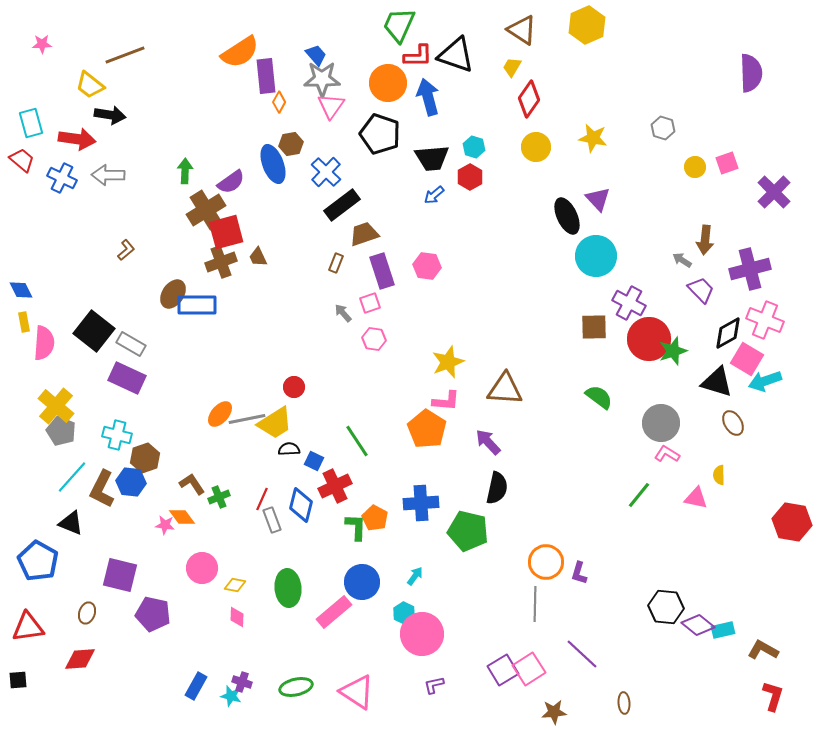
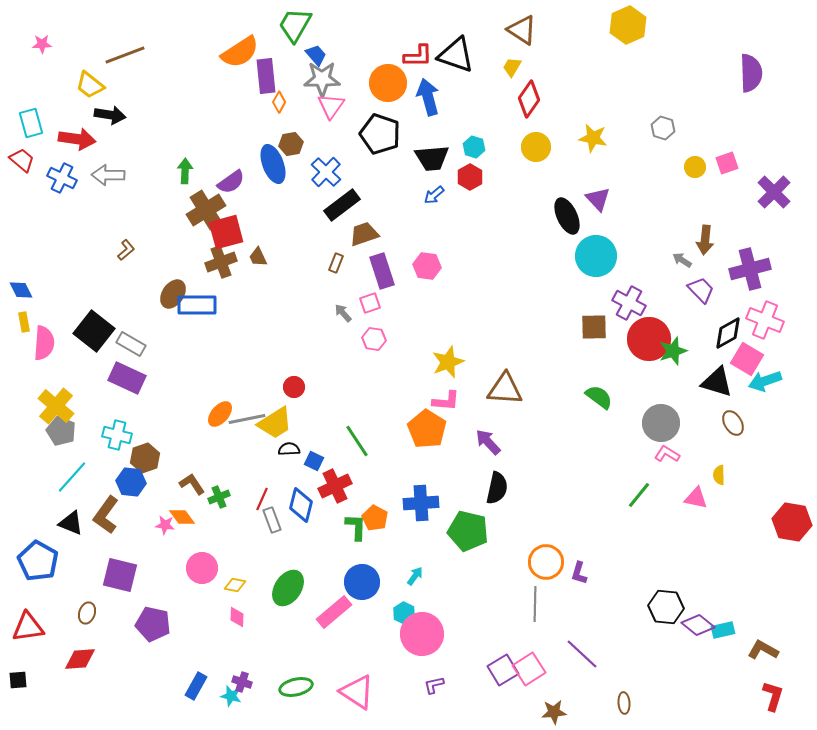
green trapezoid at (399, 25): moved 104 px left; rotated 6 degrees clockwise
yellow hexagon at (587, 25): moved 41 px right
brown L-shape at (102, 489): moved 4 px right, 26 px down; rotated 9 degrees clockwise
green ellipse at (288, 588): rotated 39 degrees clockwise
purple pentagon at (153, 614): moved 10 px down
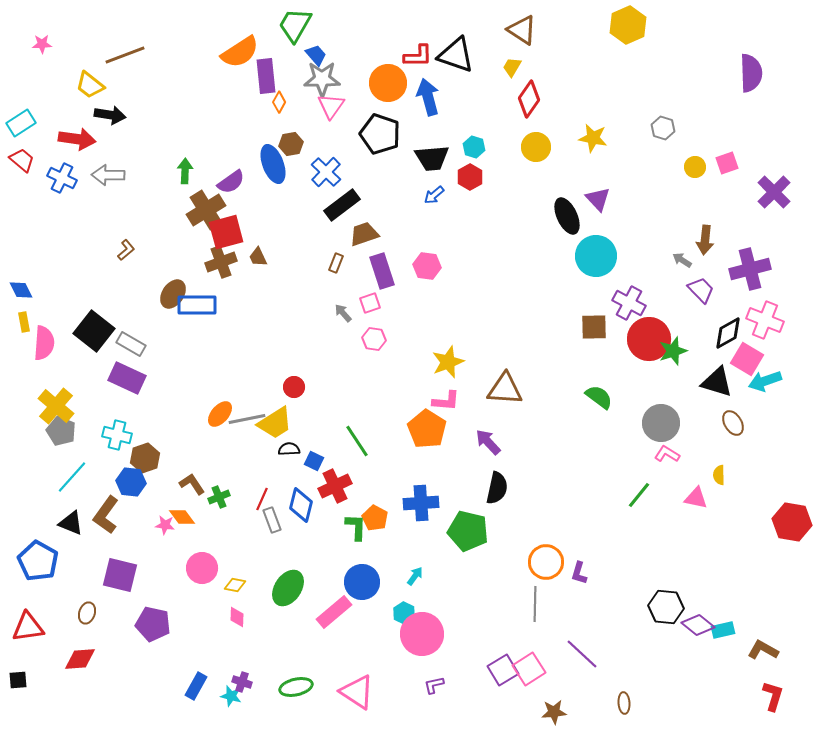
cyan rectangle at (31, 123): moved 10 px left; rotated 72 degrees clockwise
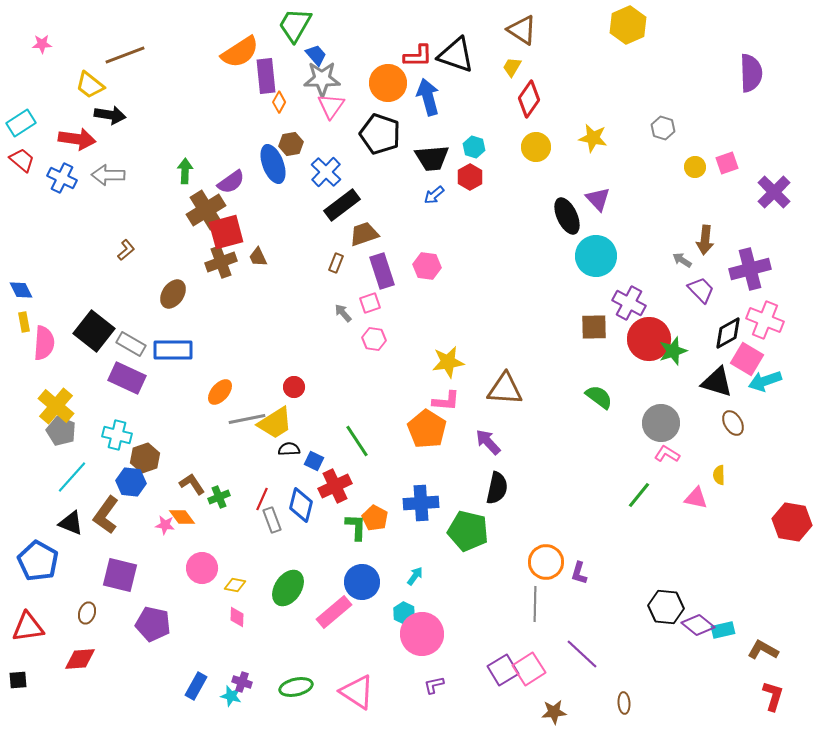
blue rectangle at (197, 305): moved 24 px left, 45 px down
yellow star at (448, 362): rotated 12 degrees clockwise
orange ellipse at (220, 414): moved 22 px up
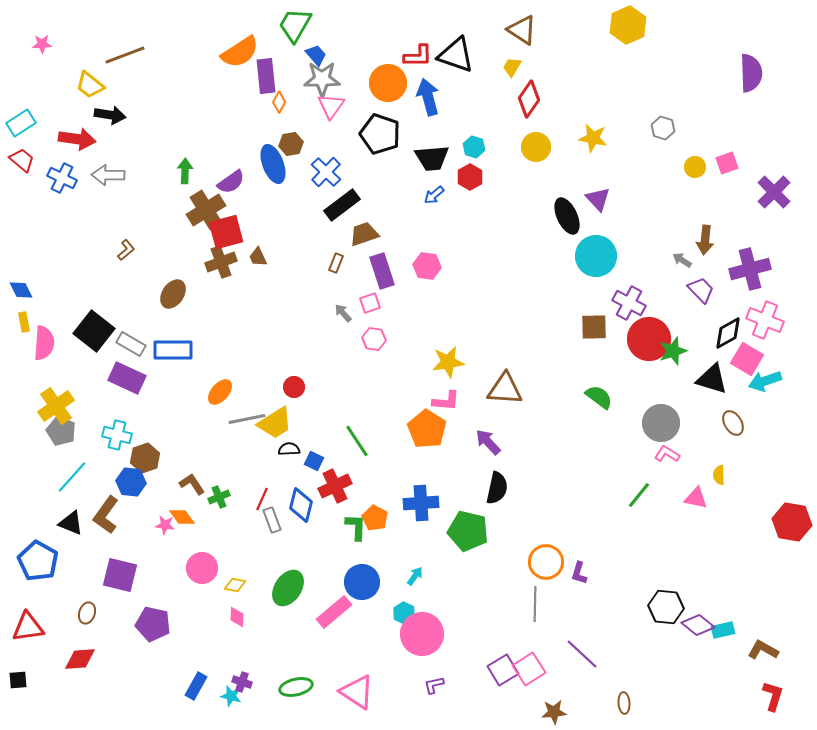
black triangle at (717, 382): moved 5 px left, 3 px up
yellow cross at (56, 406): rotated 15 degrees clockwise
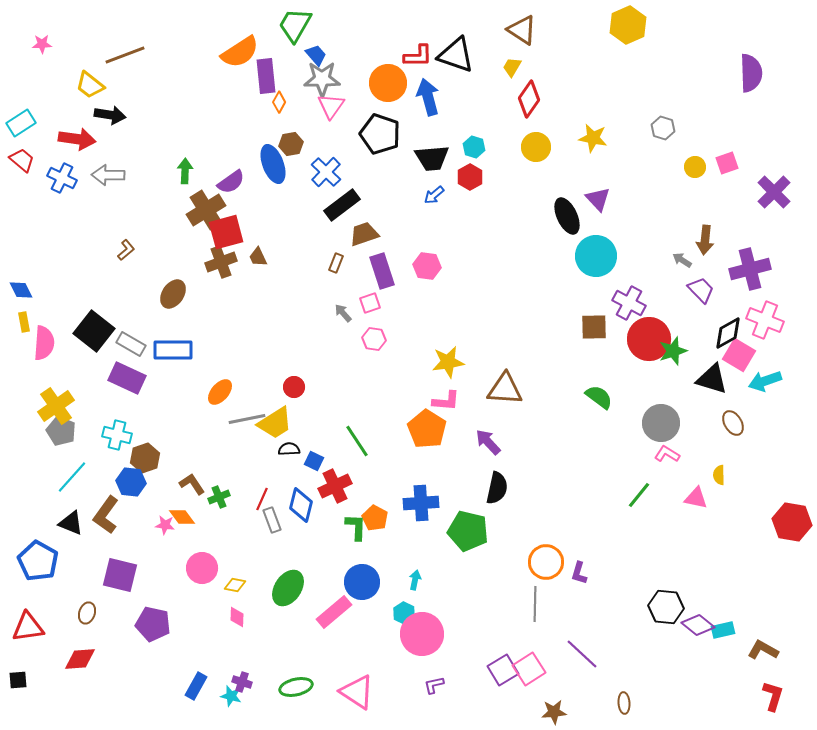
pink square at (747, 359): moved 8 px left, 4 px up
cyan arrow at (415, 576): moved 4 px down; rotated 24 degrees counterclockwise
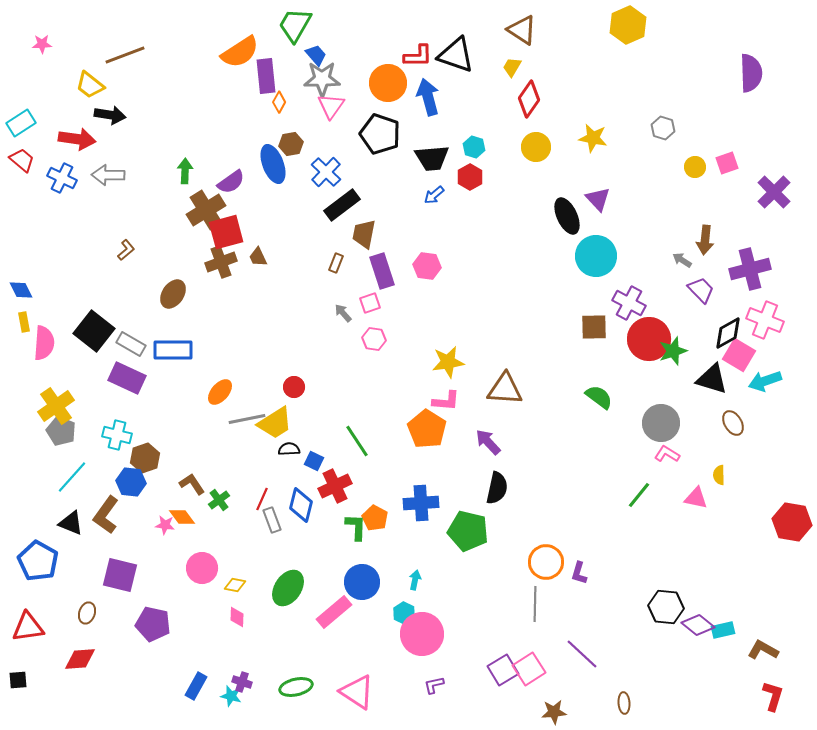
brown trapezoid at (364, 234): rotated 60 degrees counterclockwise
green cross at (219, 497): moved 3 px down; rotated 15 degrees counterclockwise
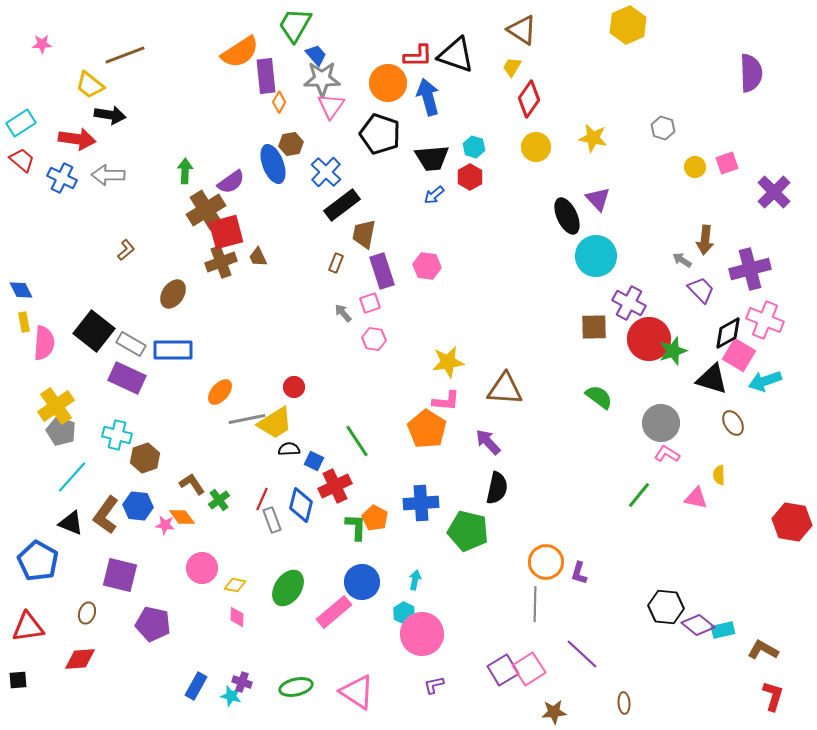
blue hexagon at (131, 482): moved 7 px right, 24 px down
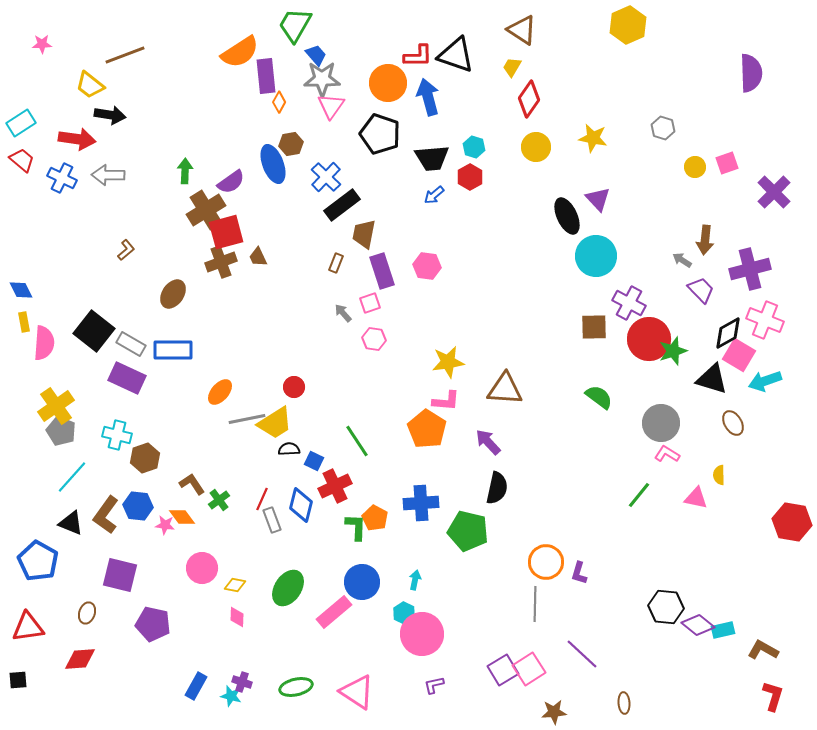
blue cross at (326, 172): moved 5 px down
